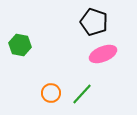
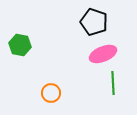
green line: moved 31 px right, 11 px up; rotated 45 degrees counterclockwise
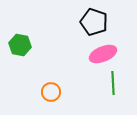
orange circle: moved 1 px up
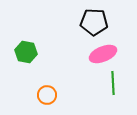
black pentagon: rotated 16 degrees counterclockwise
green hexagon: moved 6 px right, 7 px down
orange circle: moved 4 px left, 3 px down
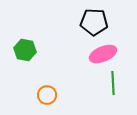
green hexagon: moved 1 px left, 2 px up
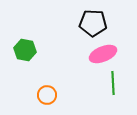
black pentagon: moved 1 px left, 1 px down
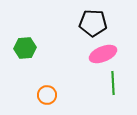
green hexagon: moved 2 px up; rotated 15 degrees counterclockwise
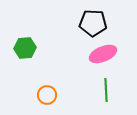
green line: moved 7 px left, 7 px down
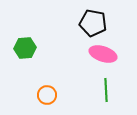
black pentagon: rotated 8 degrees clockwise
pink ellipse: rotated 40 degrees clockwise
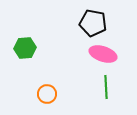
green line: moved 3 px up
orange circle: moved 1 px up
